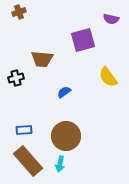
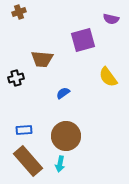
blue semicircle: moved 1 px left, 1 px down
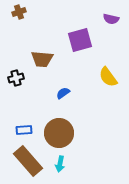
purple square: moved 3 px left
brown circle: moved 7 px left, 3 px up
